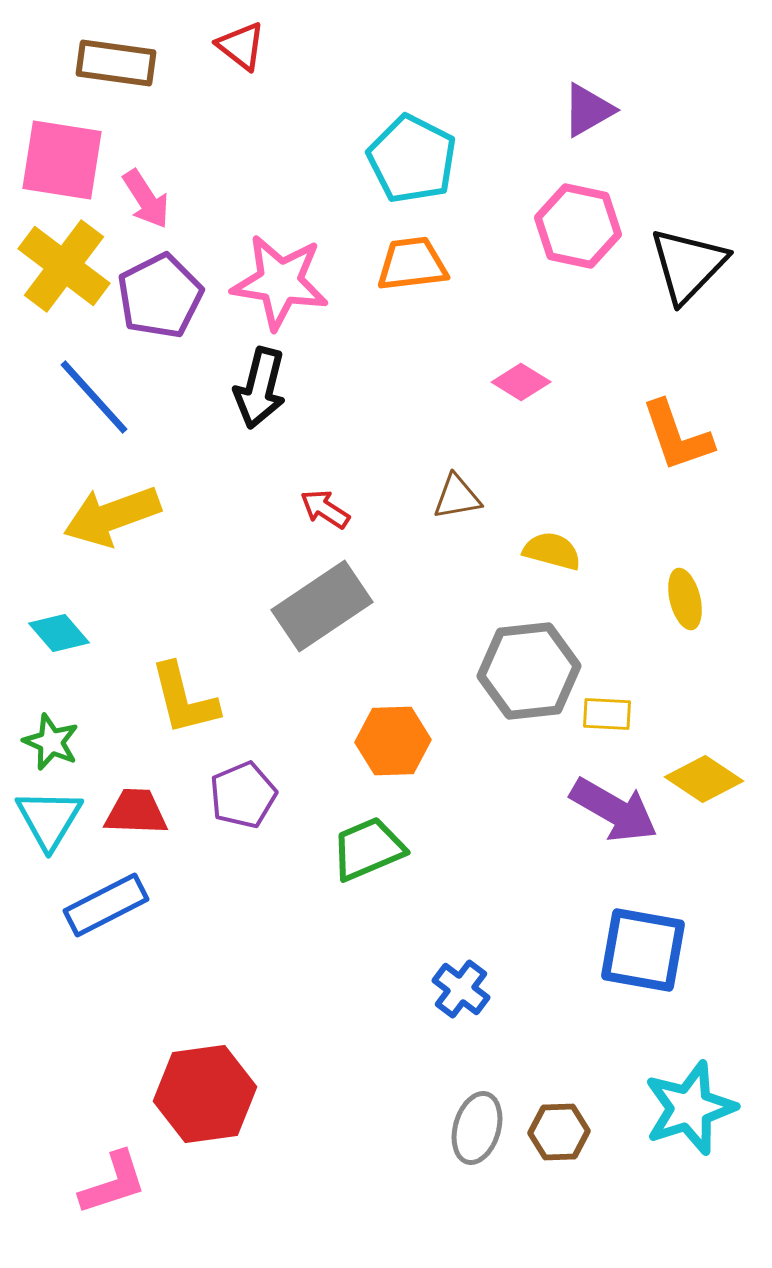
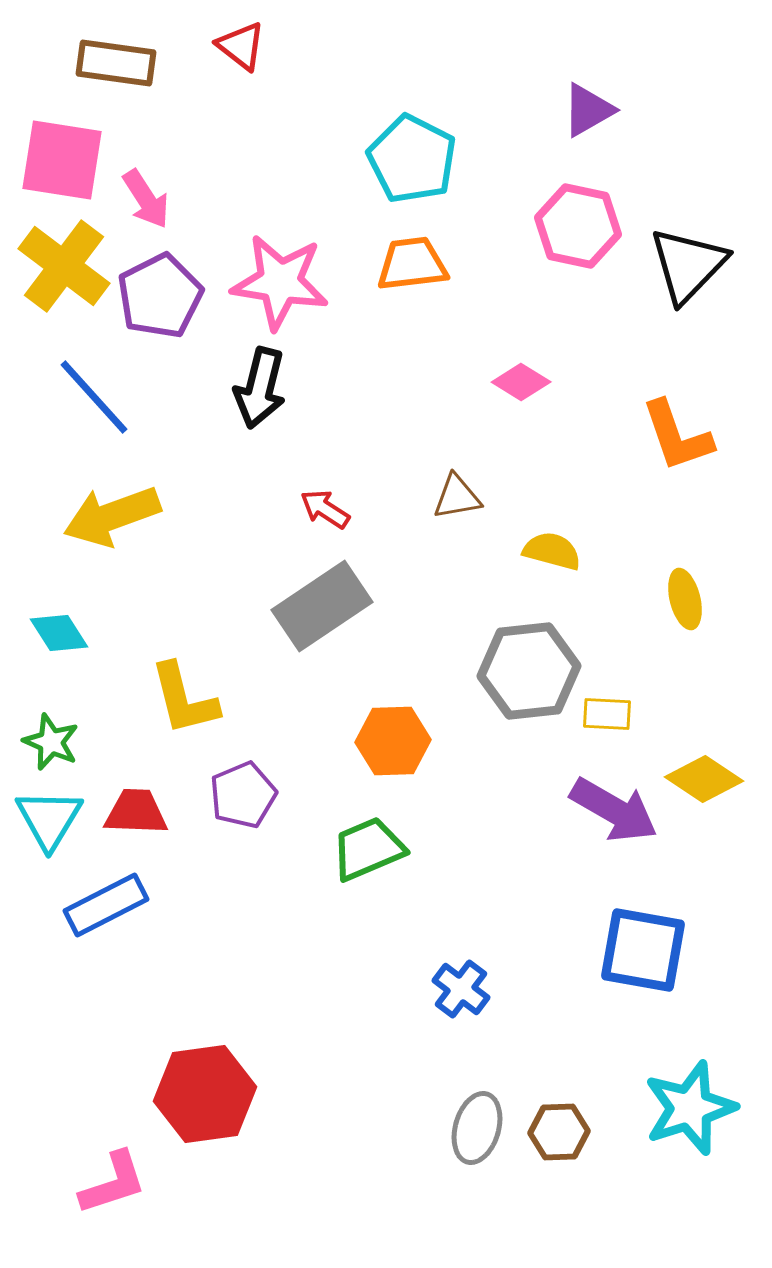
cyan diamond at (59, 633): rotated 8 degrees clockwise
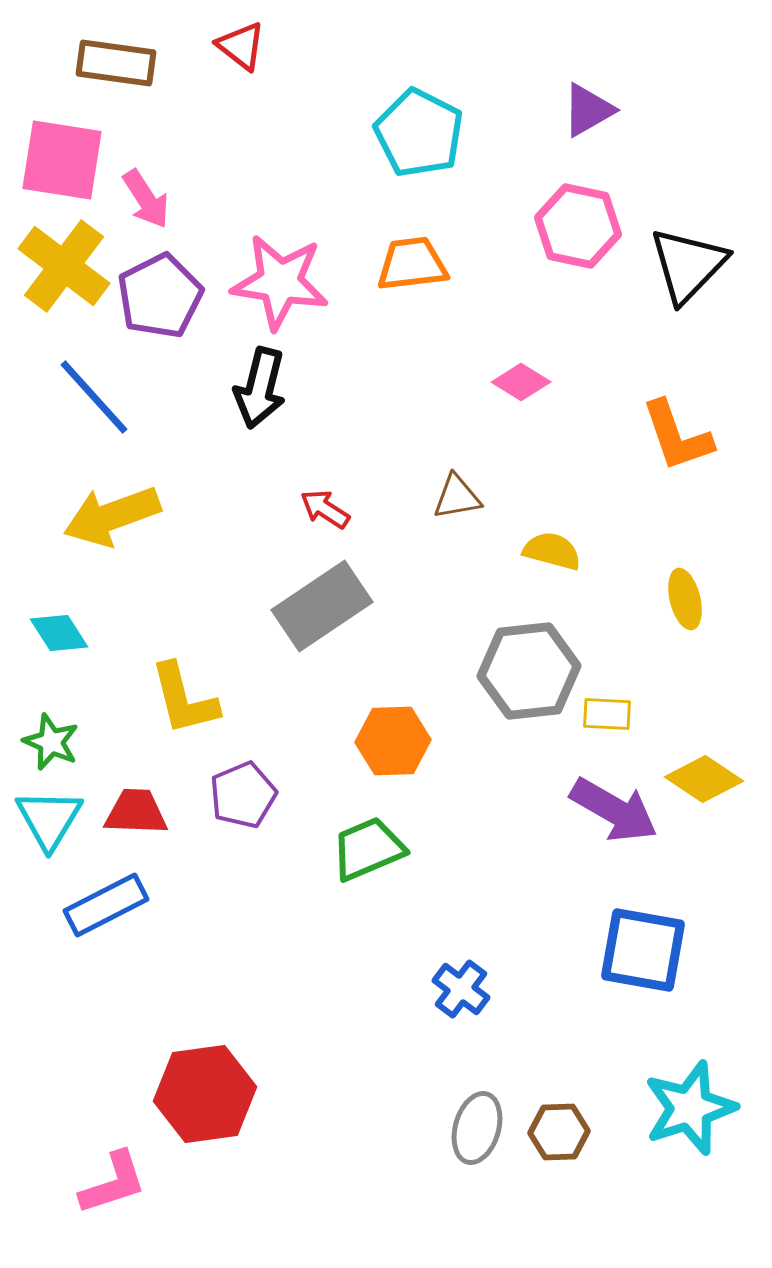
cyan pentagon at (412, 159): moved 7 px right, 26 px up
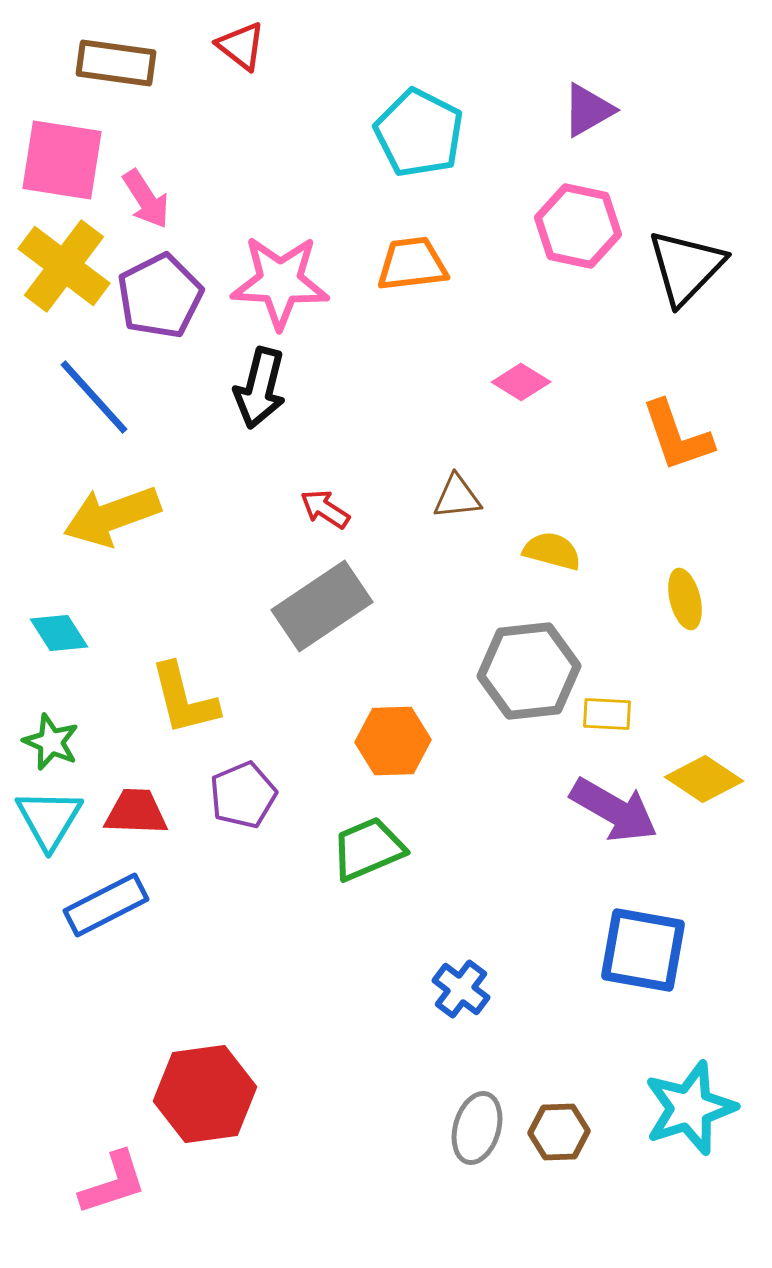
black triangle at (688, 265): moved 2 px left, 2 px down
pink star at (280, 282): rotated 6 degrees counterclockwise
brown triangle at (457, 497): rotated 4 degrees clockwise
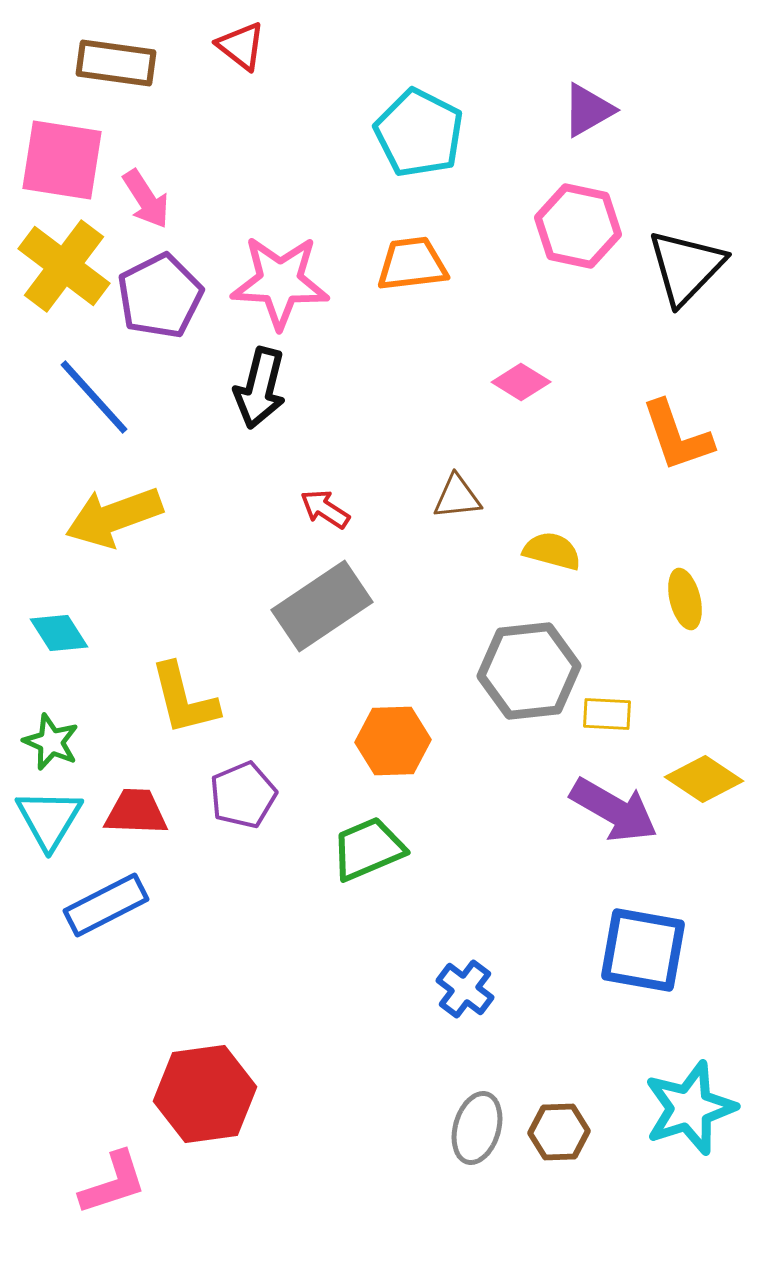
yellow arrow at (112, 516): moved 2 px right, 1 px down
blue cross at (461, 989): moved 4 px right
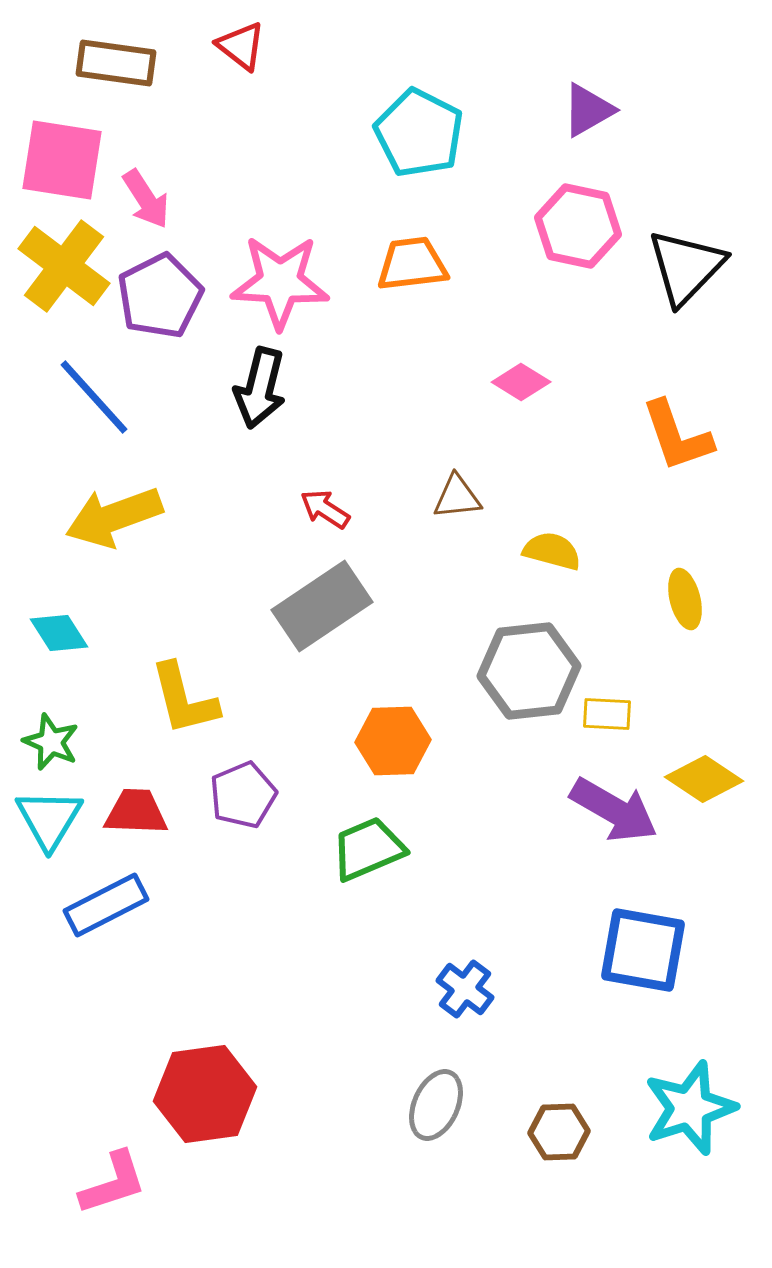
gray ellipse at (477, 1128): moved 41 px left, 23 px up; rotated 8 degrees clockwise
